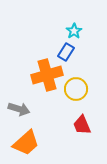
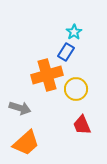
cyan star: moved 1 px down
gray arrow: moved 1 px right, 1 px up
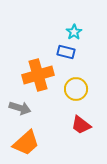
blue rectangle: rotated 72 degrees clockwise
orange cross: moved 9 px left
red trapezoid: moved 1 px left; rotated 30 degrees counterclockwise
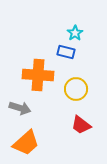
cyan star: moved 1 px right, 1 px down
orange cross: rotated 20 degrees clockwise
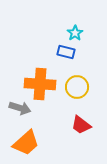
orange cross: moved 2 px right, 9 px down
yellow circle: moved 1 px right, 2 px up
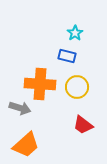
blue rectangle: moved 1 px right, 4 px down
red trapezoid: moved 2 px right
orange trapezoid: moved 2 px down
